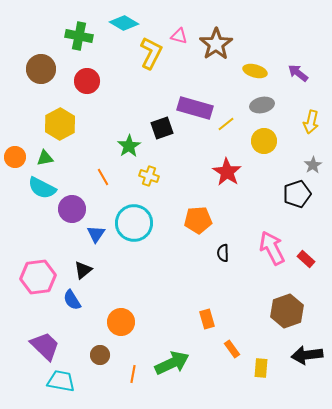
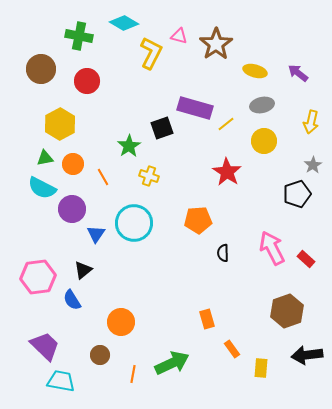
orange circle at (15, 157): moved 58 px right, 7 px down
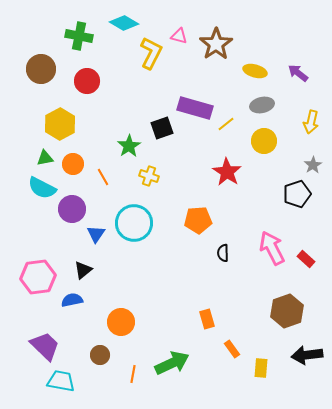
blue semicircle at (72, 300): rotated 110 degrees clockwise
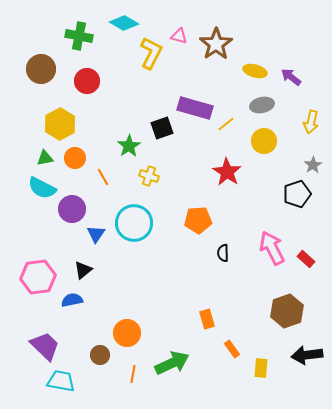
purple arrow at (298, 73): moved 7 px left, 4 px down
orange circle at (73, 164): moved 2 px right, 6 px up
orange circle at (121, 322): moved 6 px right, 11 px down
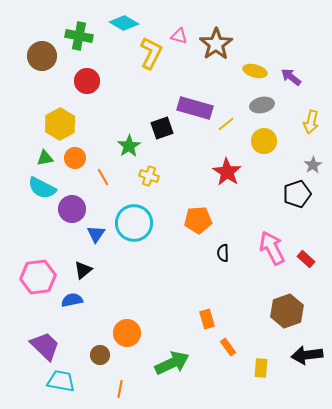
brown circle at (41, 69): moved 1 px right, 13 px up
orange rectangle at (232, 349): moved 4 px left, 2 px up
orange line at (133, 374): moved 13 px left, 15 px down
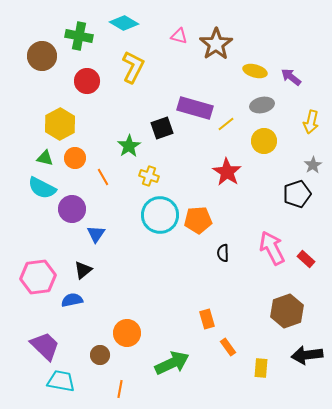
yellow L-shape at (151, 53): moved 18 px left, 14 px down
green triangle at (45, 158): rotated 24 degrees clockwise
cyan circle at (134, 223): moved 26 px right, 8 px up
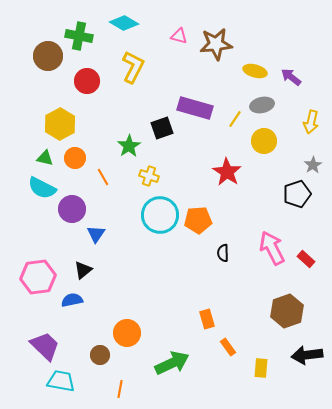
brown star at (216, 44): rotated 28 degrees clockwise
brown circle at (42, 56): moved 6 px right
yellow line at (226, 124): moved 9 px right, 5 px up; rotated 18 degrees counterclockwise
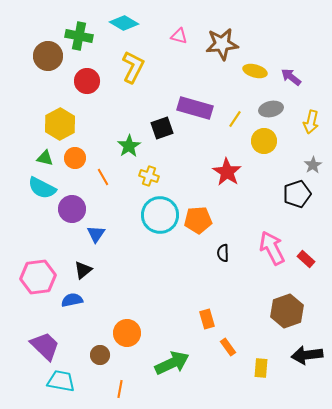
brown star at (216, 44): moved 6 px right
gray ellipse at (262, 105): moved 9 px right, 4 px down
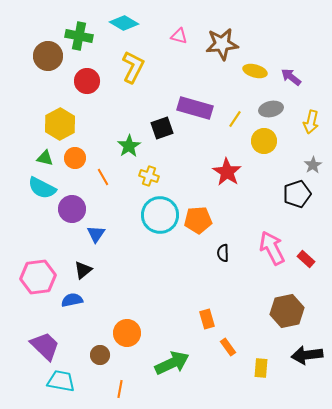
brown hexagon at (287, 311): rotated 8 degrees clockwise
